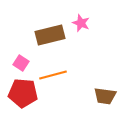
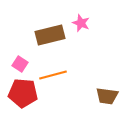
pink square: moved 1 px left, 1 px down
brown trapezoid: moved 2 px right
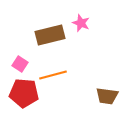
red pentagon: moved 1 px right
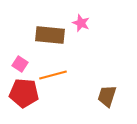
brown rectangle: rotated 20 degrees clockwise
brown trapezoid: rotated 100 degrees clockwise
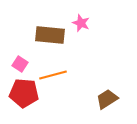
brown trapezoid: moved 3 px down; rotated 40 degrees clockwise
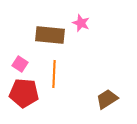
orange line: moved 1 px right, 1 px up; rotated 72 degrees counterclockwise
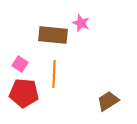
brown rectangle: moved 3 px right
brown trapezoid: moved 1 px right, 2 px down
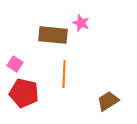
pink square: moved 5 px left
orange line: moved 10 px right
red pentagon: rotated 8 degrees clockwise
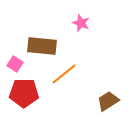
brown rectangle: moved 11 px left, 11 px down
orange line: rotated 48 degrees clockwise
red pentagon: rotated 12 degrees counterclockwise
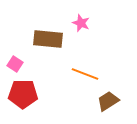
brown rectangle: moved 6 px right, 7 px up
orange line: moved 21 px right; rotated 60 degrees clockwise
red pentagon: moved 1 px left, 1 px down
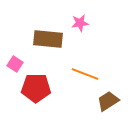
pink star: moved 1 px left; rotated 30 degrees counterclockwise
red pentagon: moved 13 px right, 6 px up
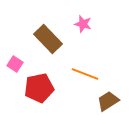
pink star: moved 3 px right, 1 px down; rotated 24 degrees clockwise
brown rectangle: rotated 40 degrees clockwise
red pentagon: moved 3 px right; rotated 12 degrees counterclockwise
